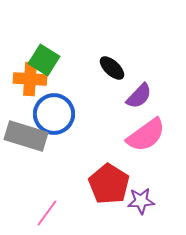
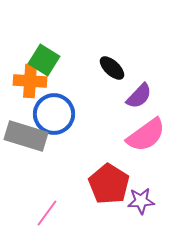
orange cross: moved 2 px down
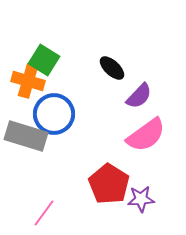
orange cross: moved 2 px left; rotated 12 degrees clockwise
purple star: moved 2 px up
pink line: moved 3 px left
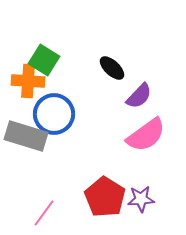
orange cross: rotated 12 degrees counterclockwise
red pentagon: moved 4 px left, 13 px down
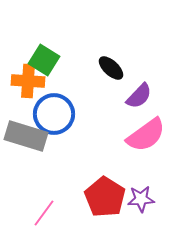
black ellipse: moved 1 px left
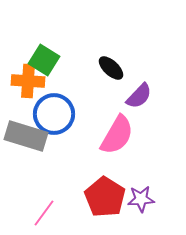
pink semicircle: moved 29 px left; rotated 24 degrees counterclockwise
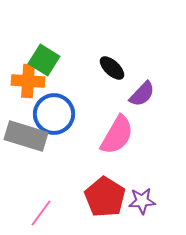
black ellipse: moved 1 px right
purple semicircle: moved 3 px right, 2 px up
purple star: moved 1 px right, 2 px down
pink line: moved 3 px left
